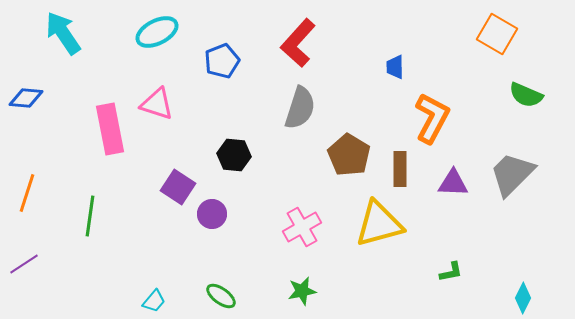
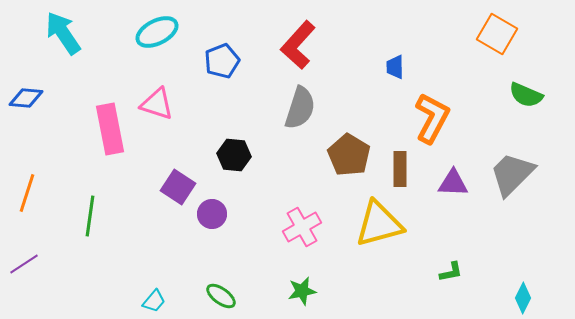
red L-shape: moved 2 px down
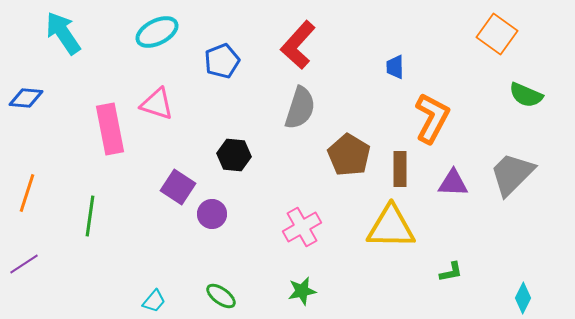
orange square: rotated 6 degrees clockwise
yellow triangle: moved 12 px right, 3 px down; rotated 16 degrees clockwise
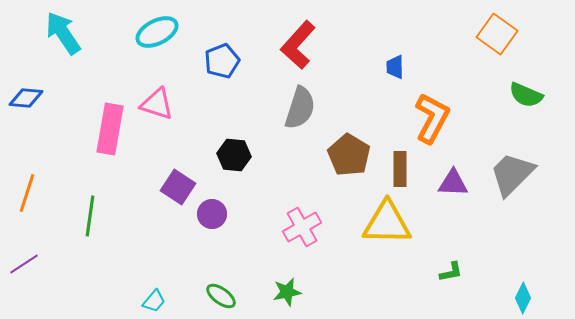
pink rectangle: rotated 21 degrees clockwise
yellow triangle: moved 4 px left, 4 px up
green star: moved 15 px left, 1 px down
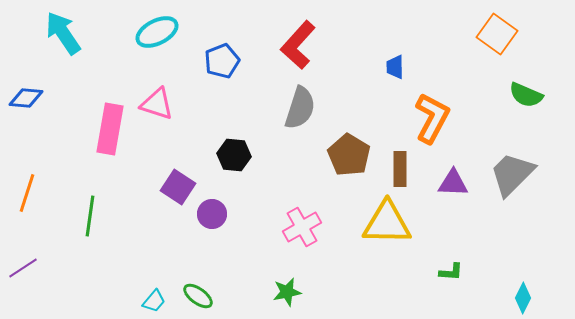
purple line: moved 1 px left, 4 px down
green L-shape: rotated 15 degrees clockwise
green ellipse: moved 23 px left
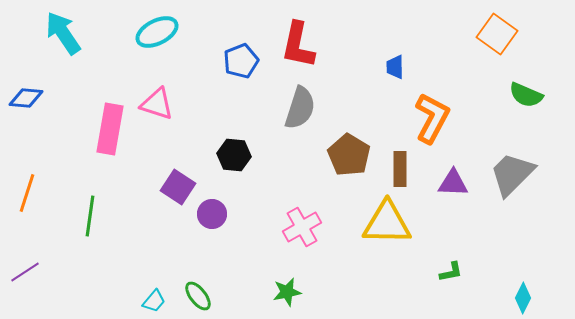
red L-shape: rotated 30 degrees counterclockwise
blue pentagon: moved 19 px right
purple line: moved 2 px right, 4 px down
green L-shape: rotated 15 degrees counterclockwise
green ellipse: rotated 16 degrees clockwise
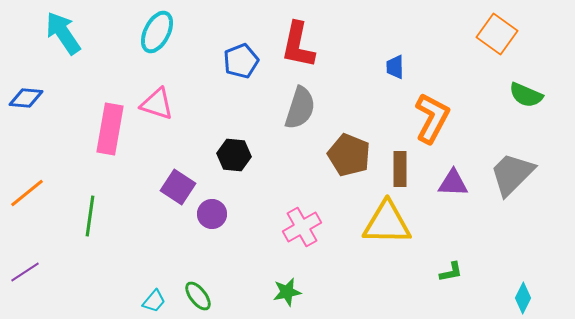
cyan ellipse: rotated 36 degrees counterclockwise
brown pentagon: rotated 9 degrees counterclockwise
orange line: rotated 33 degrees clockwise
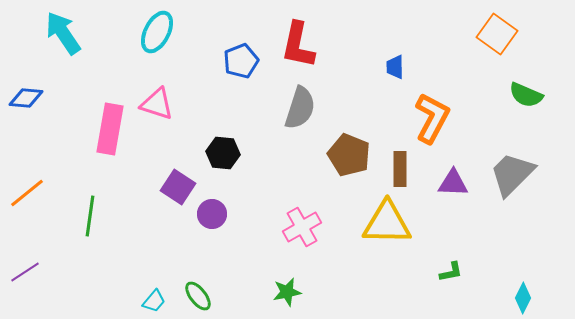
black hexagon: moved 11 px left, 2 px up
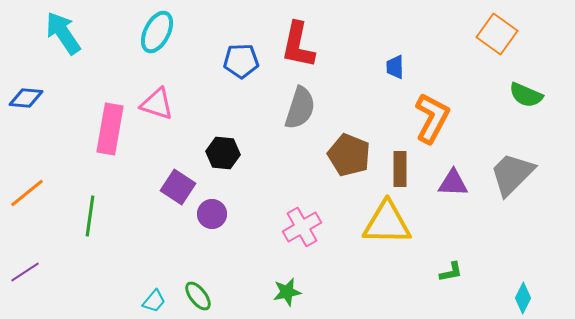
blue pentagon: rotated 20 degrees clockwise
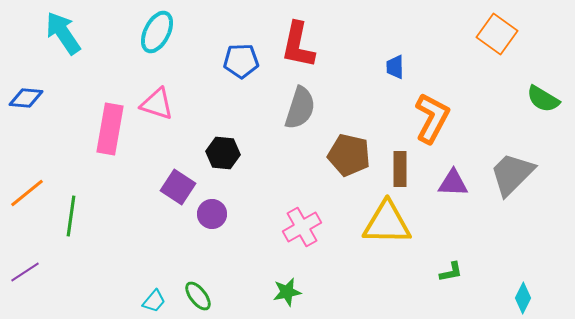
green semicircle: moved 17 px right, 4 px down; rotated 8 degrees clockwise
brown pentagon: rotated 9 degrees counterclockwise
green line: moved 19 px left
